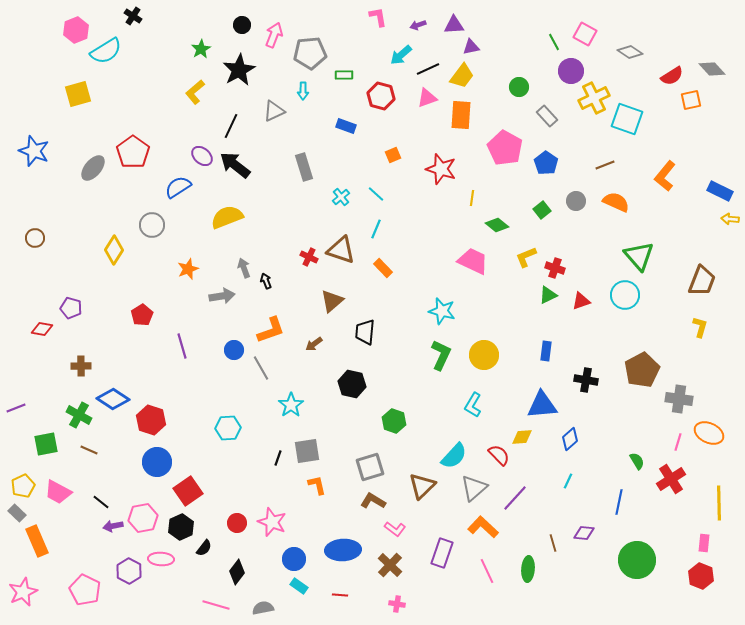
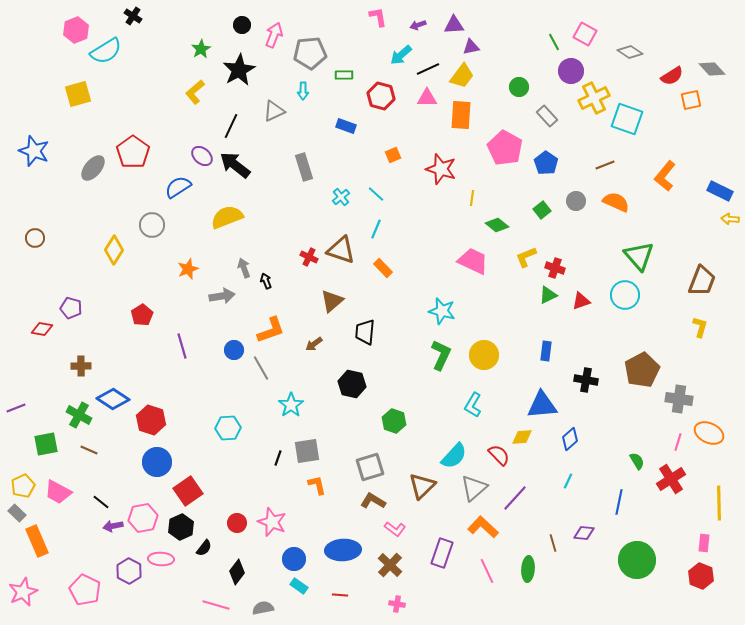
pink triangle at (427, 98): rotated 20 degrees clockwise
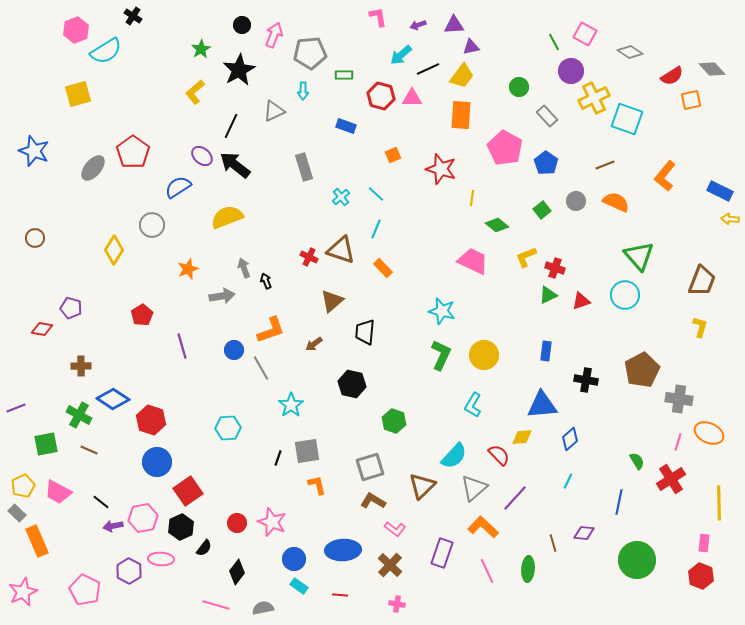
pink triangle at (427, 98): moved 15 px left
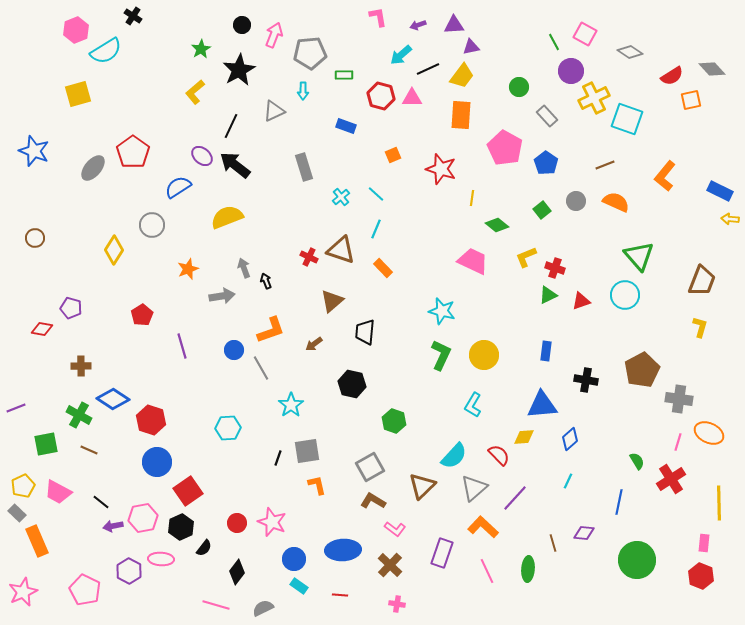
yellow diamond at (522, 437): moved 2 px right
gray square at (370, 467): rotated 12 degrees counterclockwise
gray semicircle at (263, 608): rotated 15 degrees counterclockwise
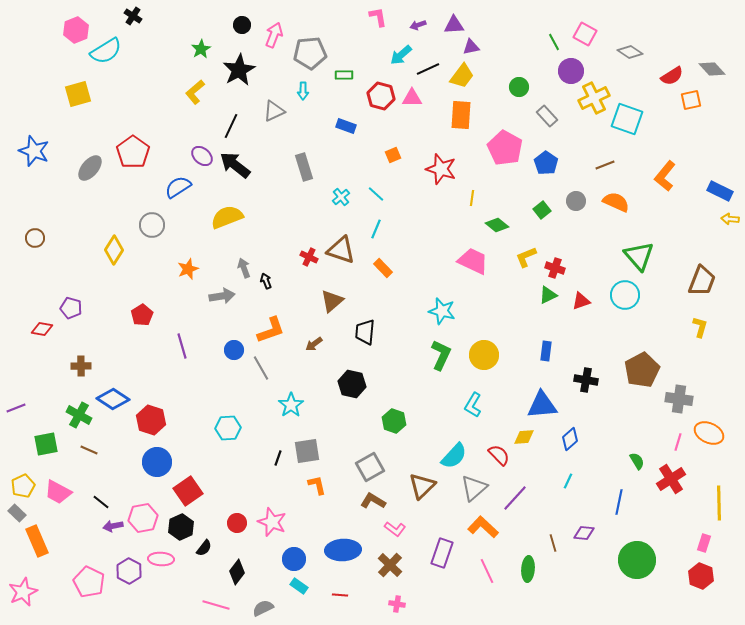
gray ellipse at (93, 168): moved 3 px left
pink rectangle at (704, 543): rotated 12 degrees clockwise
pink pentagon at (85, 590): moved 4 px right, 8 px up
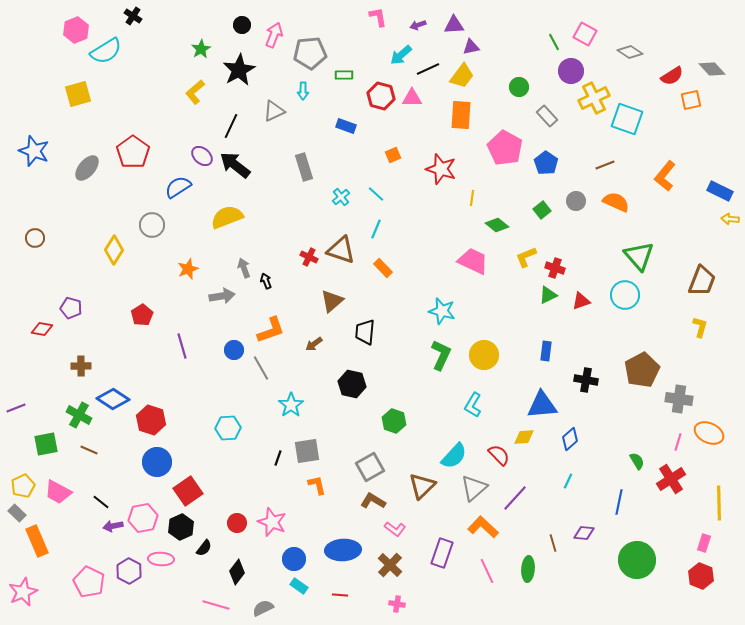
gray ellipse at (90, 168): moved 3 px left
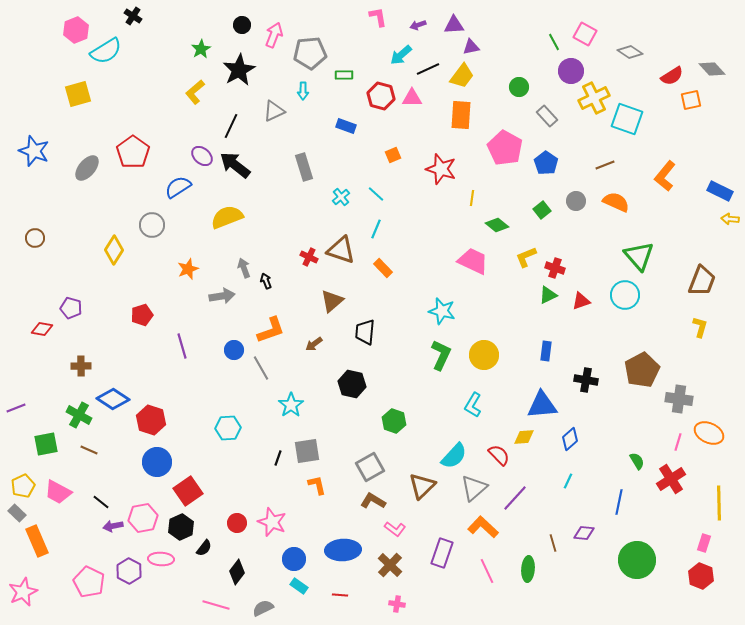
red pentagon at (142, 315): rotated 15 degrees clockwise
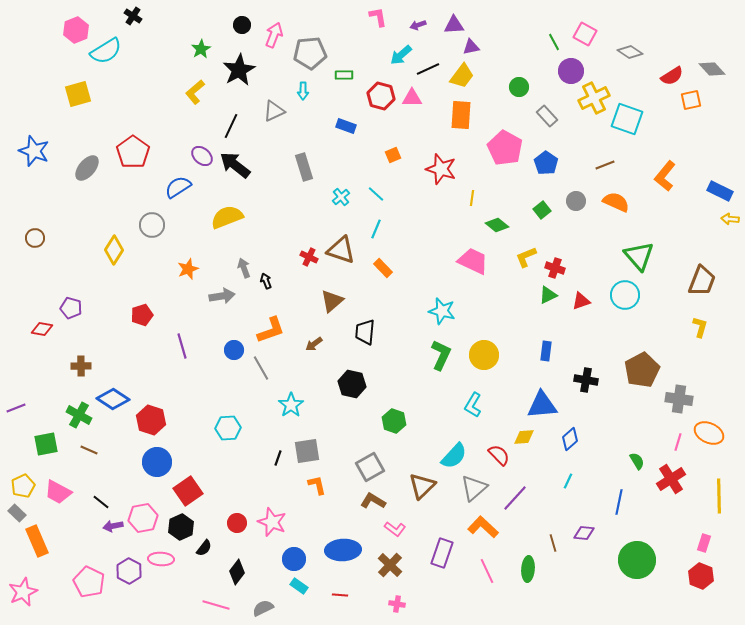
yellow line at (719, 503): moved 7 px up
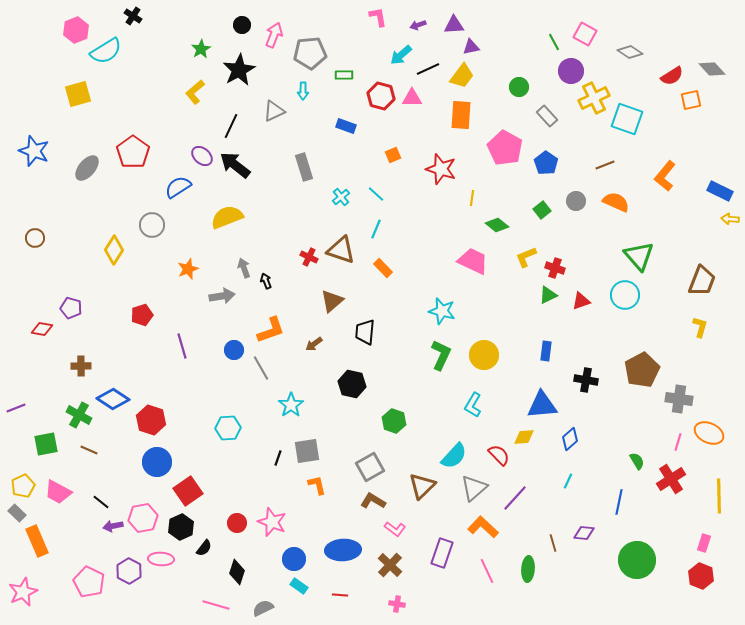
black diamond at (237, 572): rotated 20 degrees counterclockwise
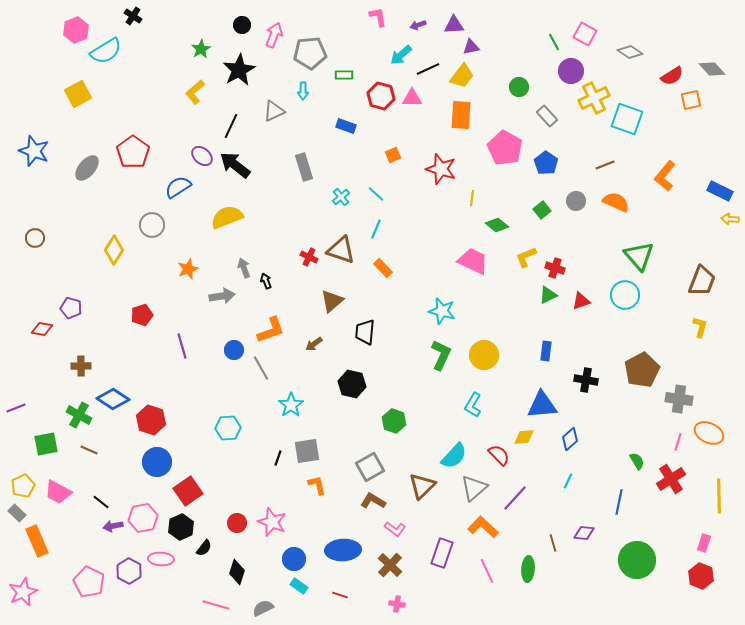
yellow square at (78, 94): rotated 12 degrees counterclockwise
red line at (340, 595): rotated 14 degrees clockwise
